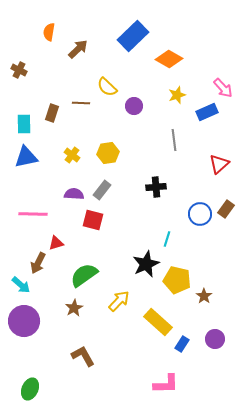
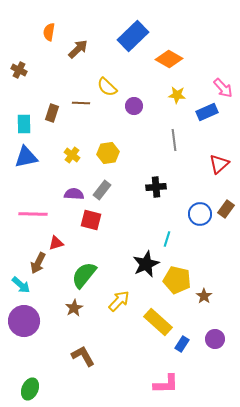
yellow star at (177, 95): rotated 24 degrees clockwise
red square at (93, 220): moved 2 px left
green semicircle at (84, 275): rotated 16 degrees counterclockwise
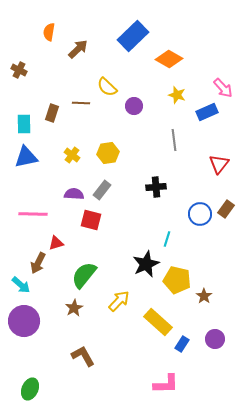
yellow star at (177, 95): rotated 12 degrees clockwise
red triangle at (219, 164): rotated 10 degrees counterclockwise
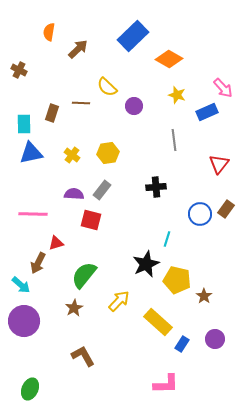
blue triangle at (26, 157): moved 5 px right, 4 px up
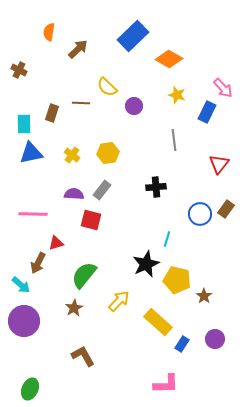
blue rectangle at (207, 112): rotated 40 degrees counterclockwise
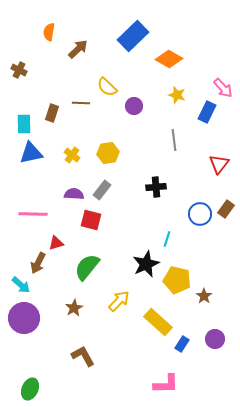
green semicircle at (84, 275): moved 3 px right, 8 px up
purple circle at (24, 321): moved 3 px up
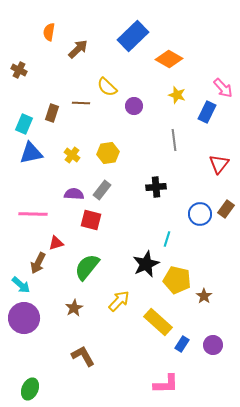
cyan rectangle at (24, 124): rotated 24 degrees clockwise
purple circle at (215, 339): moved 2 px left, 6 px down
